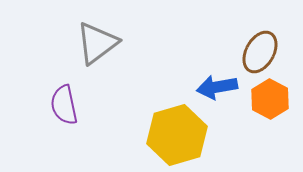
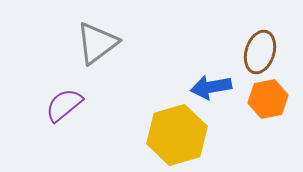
brown ellipse: rotated 12 degrees counterclockwise
blue arrow: moved 6 px left
orange hexagon: moved 2 px left; rotated 21 degrees clockwise
purple semicircle: rotated 63 degrees clockwise
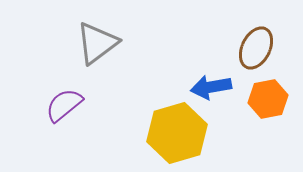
brown ellipse: moved 4 px left, 4 px up; rotated 9 degrees clockwise
yellow hexagon: moved 2 px up
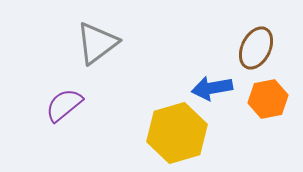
blue arrow: moved 1 px right, 1 px down
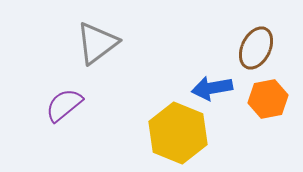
yellow hexagon: moved 1 px right; rotated 22 degrees counterclockwise
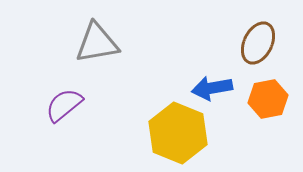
gray triangle: rotated 27 degrees clockwise
brown ellipse: moved 2 px right, 5 px up
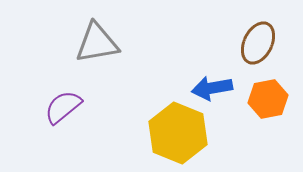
purple semicircle: moved 1 px left, 2 px down
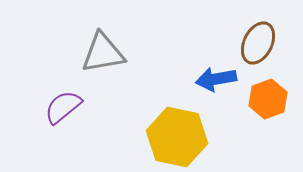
gray triangle: moved 6 px right, 10 px down
blue arrow: moved 4 px right, 9 px up
orange hexagon: rotated 9 degrees counterclockwise
yellow hexagon: moved 1 px left, 4 px down; rotated 10 degrees counterclockwise
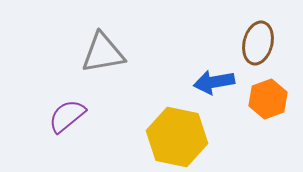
brown ellipse: rotated 12 degrees counterclockwise
blue arrow: moved 2 px left, 3 px down
purple semicircle: moved 4 px right, 9 px down
